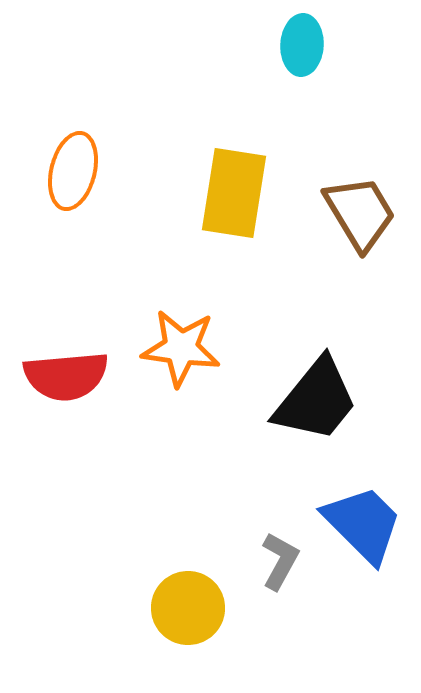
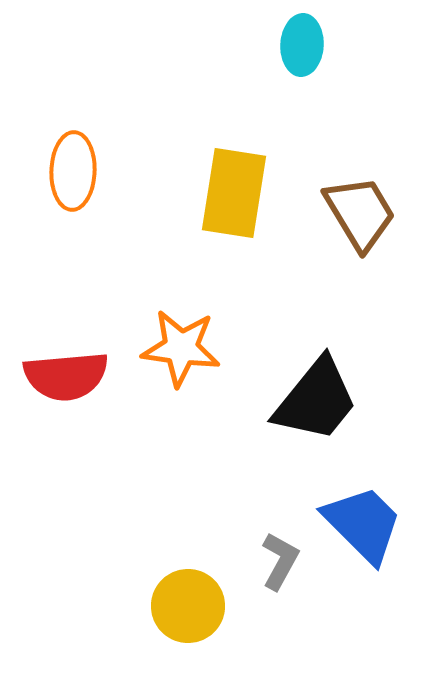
orange ellipse: rotated 12 degrees counterclockwise
yellow circle: moved 2 px up
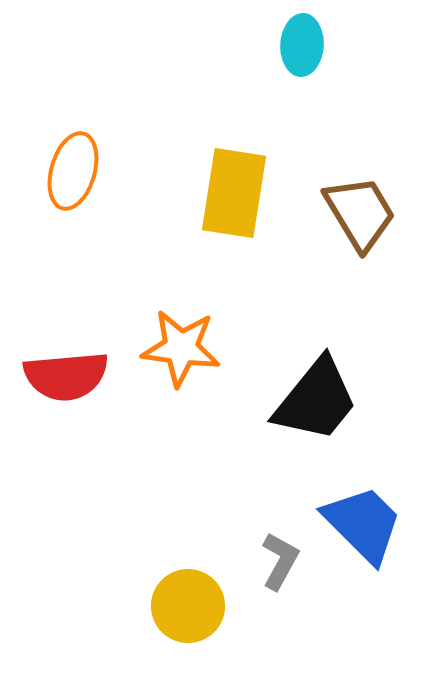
orange ellipse: rotated 14 degrees clockwise
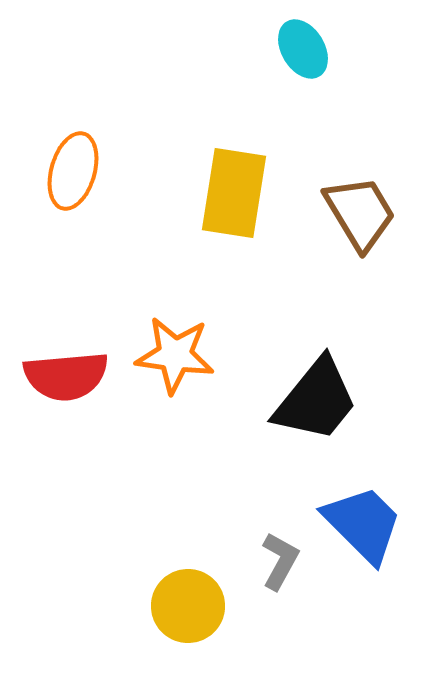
cyan ellipse: moved 1 px right, 4 px down; rotated 34 degrees counterclockwise
orange star: moved 6 px left, 7 px down
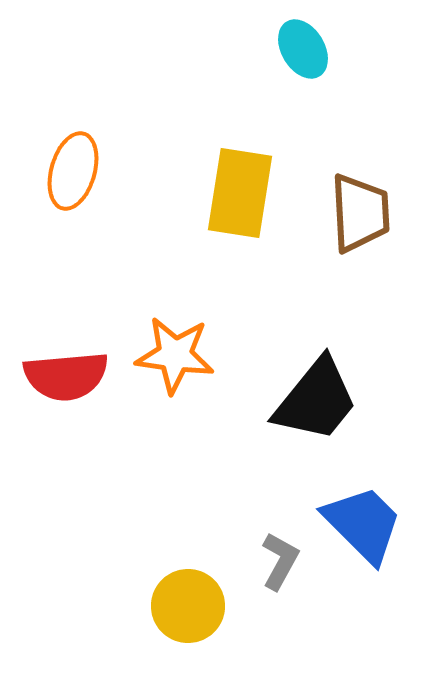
yellow rectangle: moved 6 px right
brown trapezoid: rotated 28 degrees clockwise
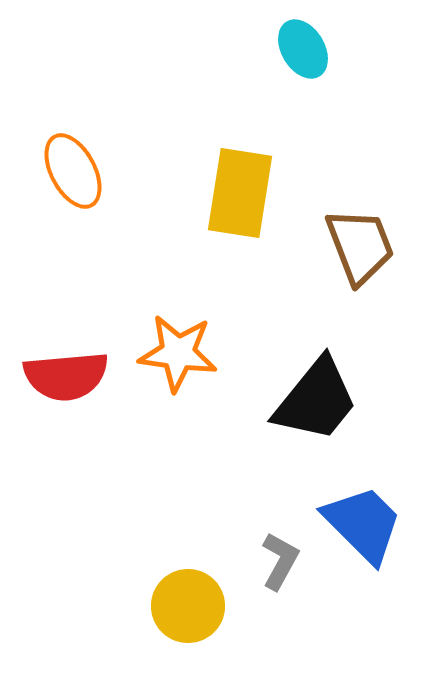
orange ellipse: rotated 44 degrees counterclockwise
brown trapezoid: moved 33 px down; rotated 18 degrees counterclockwise
orange star: moved 3 px right, 2 px up
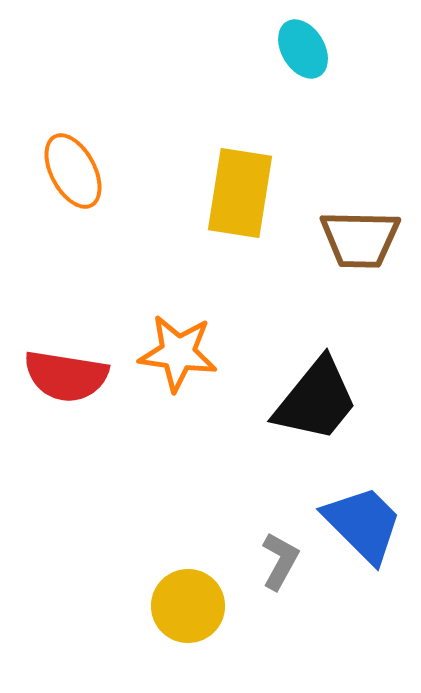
brown trapezoid: moved 7 px up; rotated 112 degrees clockwise
red semicircle: rotated 14 degrees clockwise
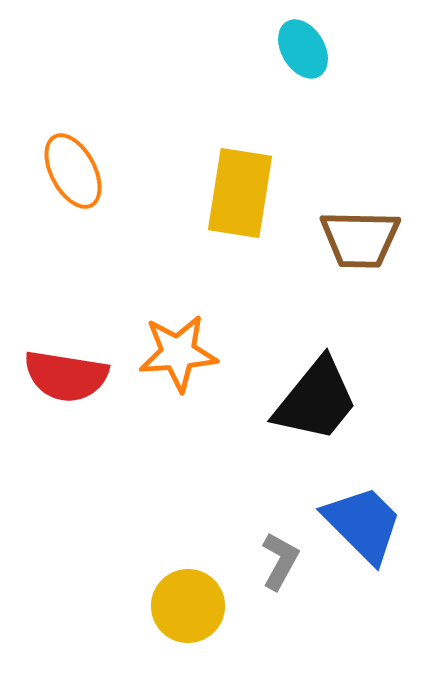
orange star: rotated 12 degrees counterclockwise
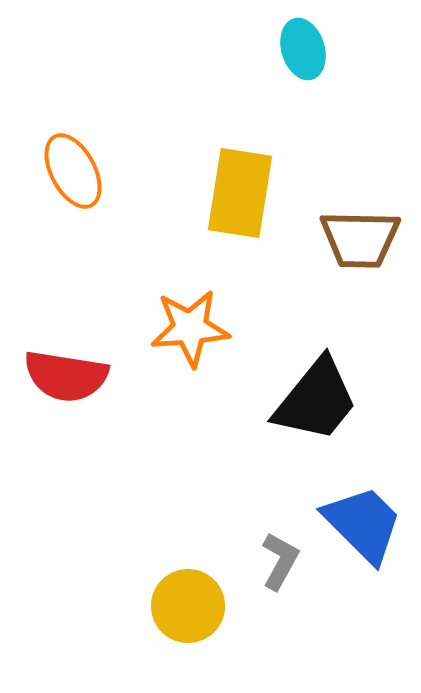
cyan ellipse: rotated 14 degrees clockwise
orange star: moved 12 px right, 25 px up
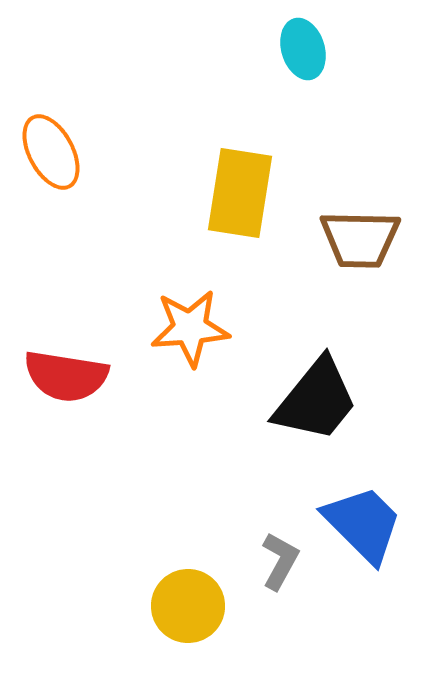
orange ellipse: moved 22 px left, 19 px up
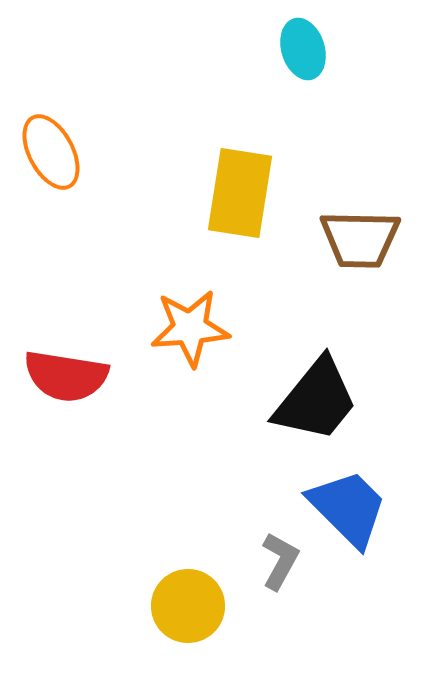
blue trapezoid: moved 15 px left, 16 px up
